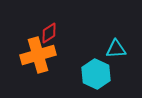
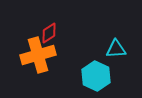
cyan hexagon: moved 2 px down
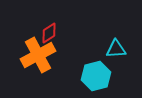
orange cross: rotated 12 degrees counterclockwise
cyan hexagon: rotated 20 degrees clockwise
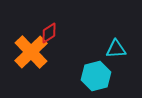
orange cross: moved 7 px left, 3 px up; rotated 16 degrees counterclockwise
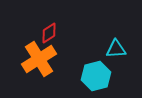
orange cross: moved 8 px right, 7 px down; rotated 12 degrees clockwise
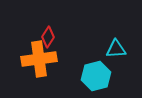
red diamond: moved 1 px left, 4 px down; rotated 25 degrees counterclockwise
orange cross: rotated 24 degrees clockwise
